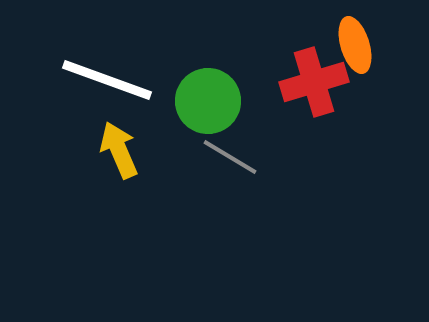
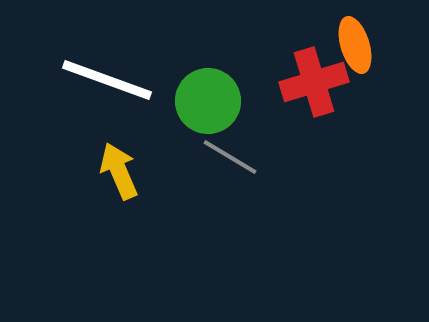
yellow arrow: moved 21 px down
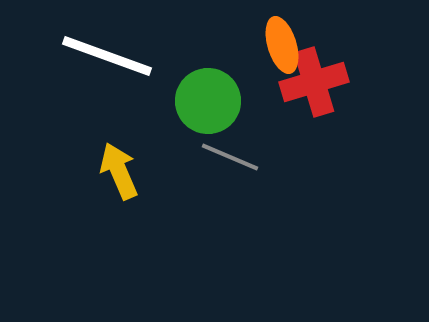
orange ellipse: moved 73 px left
white line: moved 24 px up
gray line: rotated 8 degrees counterclockwise
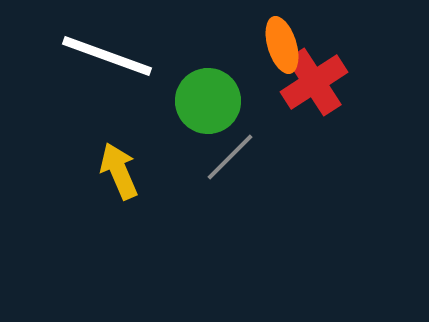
red cross: rotated 16 degrees counterclockwise
gray line: rotated 68 degrees counterclockwise
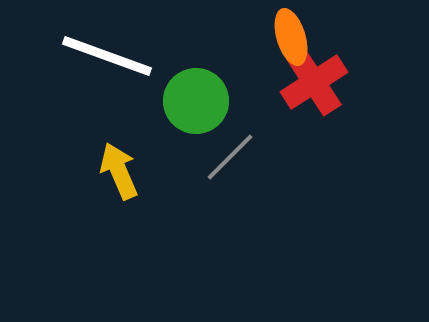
orange ellipse: moved 9 px right, 8 px up
green circle: moved 12 px left
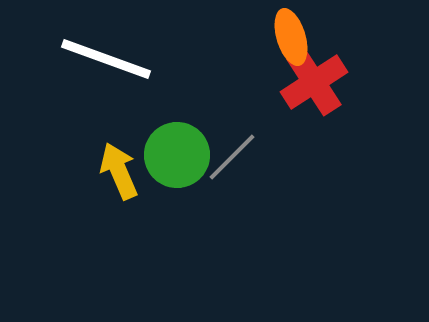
white line: moved 1 px left, 3 px down
green circle: moved 19 px left, 54 px down
gray line: moved 2 px right
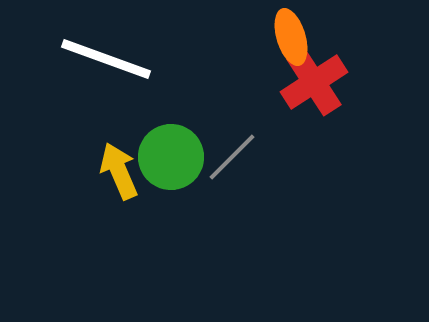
green circle: moved 6 px left, 2 px down
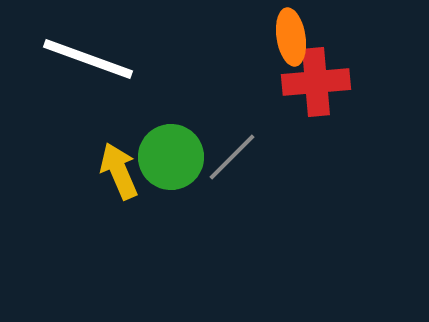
orange ellipse: rotated 8 degrees clockwise
white line: moved 18 px left
red cross: moved 2 px right; rotated 28 degrees clockwise
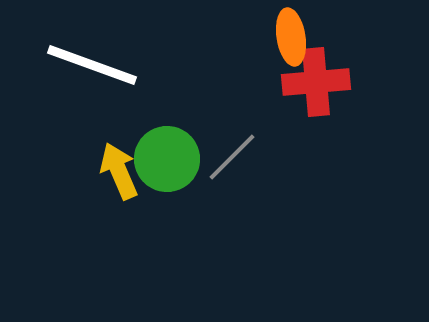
white line: moved 4 px right, 6 px down
green circle: moved 4 px left, 2 px down
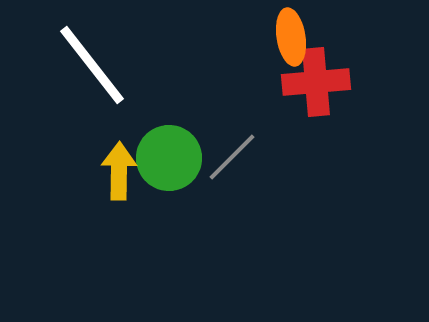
white line: rotated 32 degrees clockwise
green circle: moved 2 px right, 1 px up
yellow arrow: rotated 24 degrees clockwise
